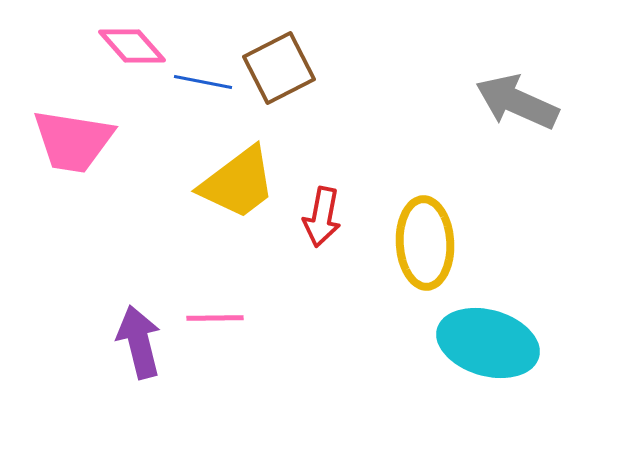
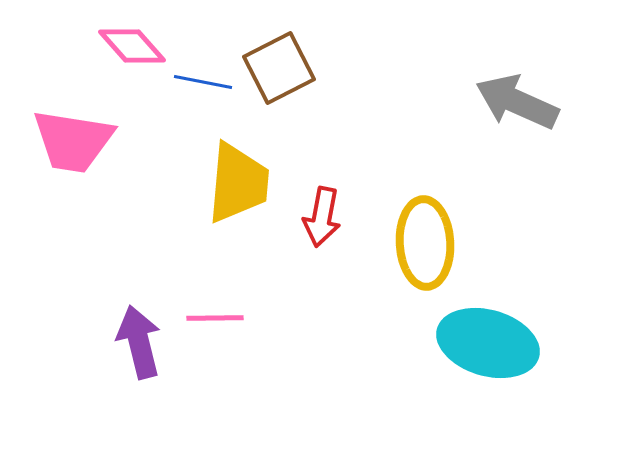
yellow trapezoid: rotated 48 degrees counterclockwise
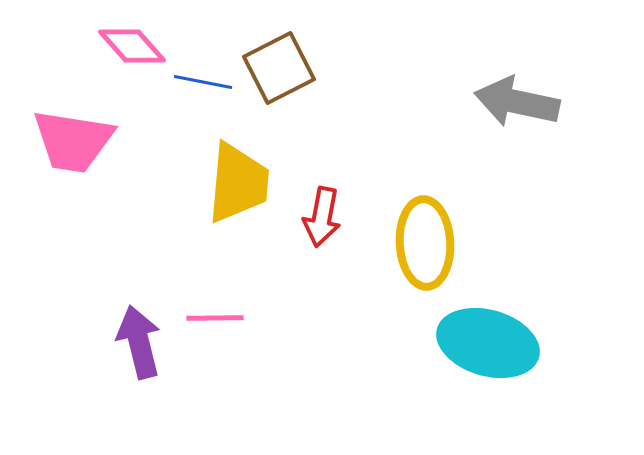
gray arrow: rotated 12 degrees counterclockwise
